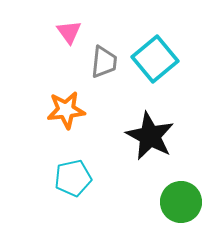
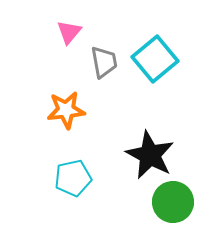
pink triangle: rotated 16 degrees clockwise
gray trapezoid: rotated 16 degrees counterclockwise
black star: moved 19 px down
green circle: moved 8 px left
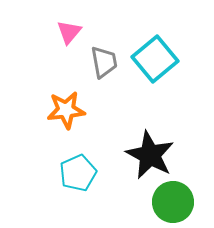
cyan pentagon: moved 5 px right, 5 px up; rotated 12 degrees counterclockwise
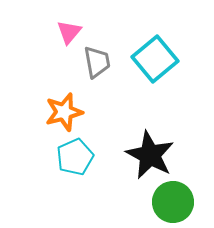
gray trapezoid: moved 7 px left
orange star: moved 2 px left, 2 px down; rotated 9 degrees counterclockwise
cyan pentagon: moved 3 px left, 16 px up
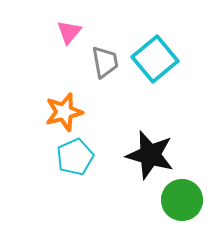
gray trapezoid: moved 8 px right
black star: rotated 12 degrees counterclockwise
green circle: moved 9 px right, 2 px up
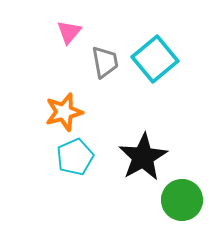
black star: moved 7 px left, 2 px down; rotated 27 degrees clockwise
